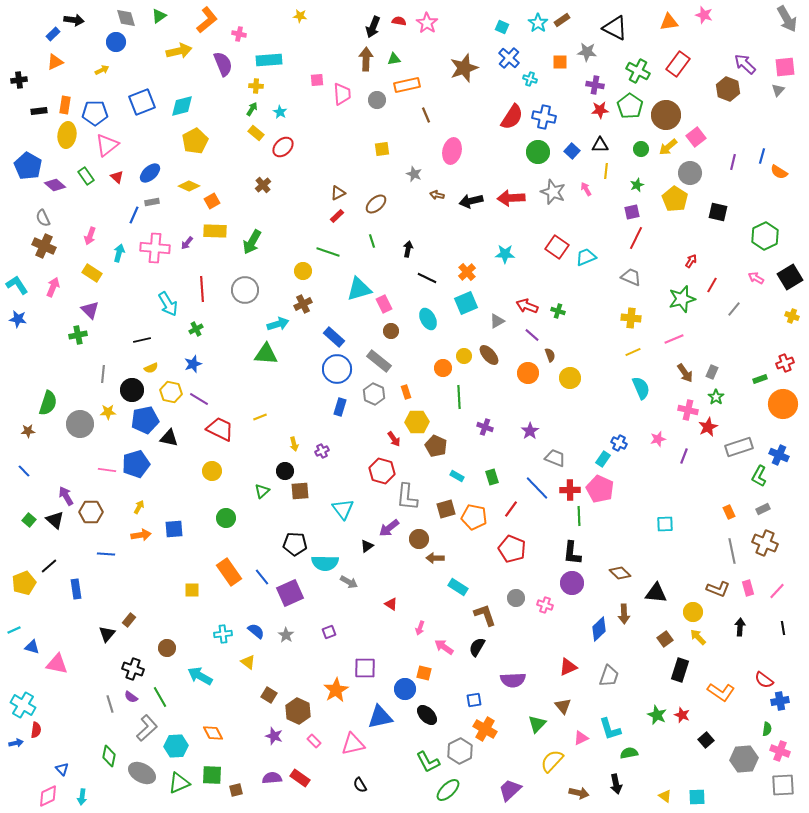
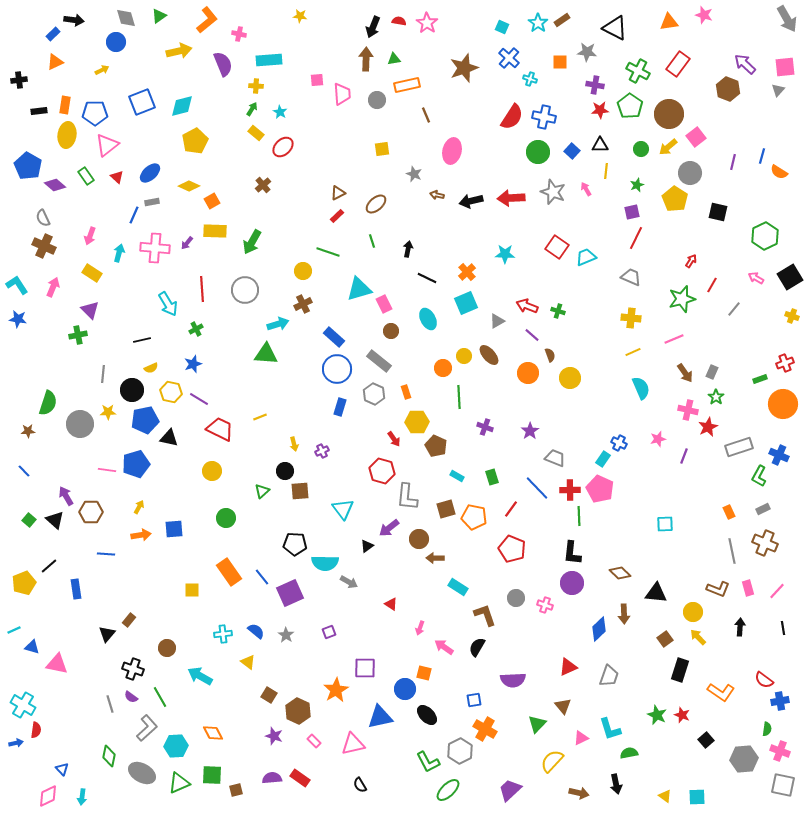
brown circle at (666, 115): moved 3 px right, 1 px up
gray square at (783, 785): rotated 15 degrees clockwise
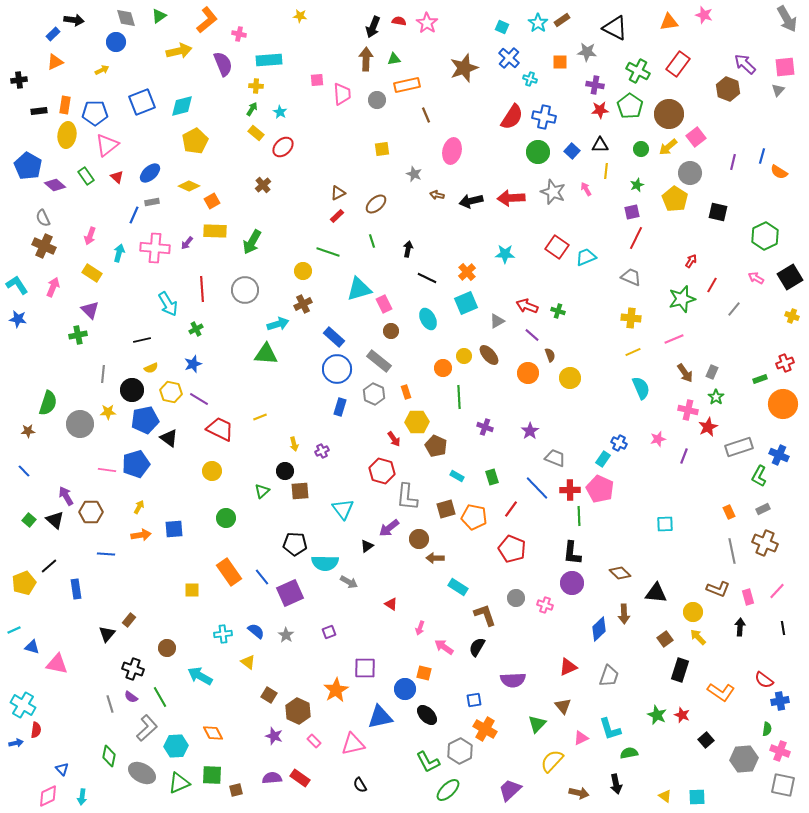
black triangle at (169, 438): rotated 24 degrees clockwise
pink rectangle at (748, 588): moved 9 px down
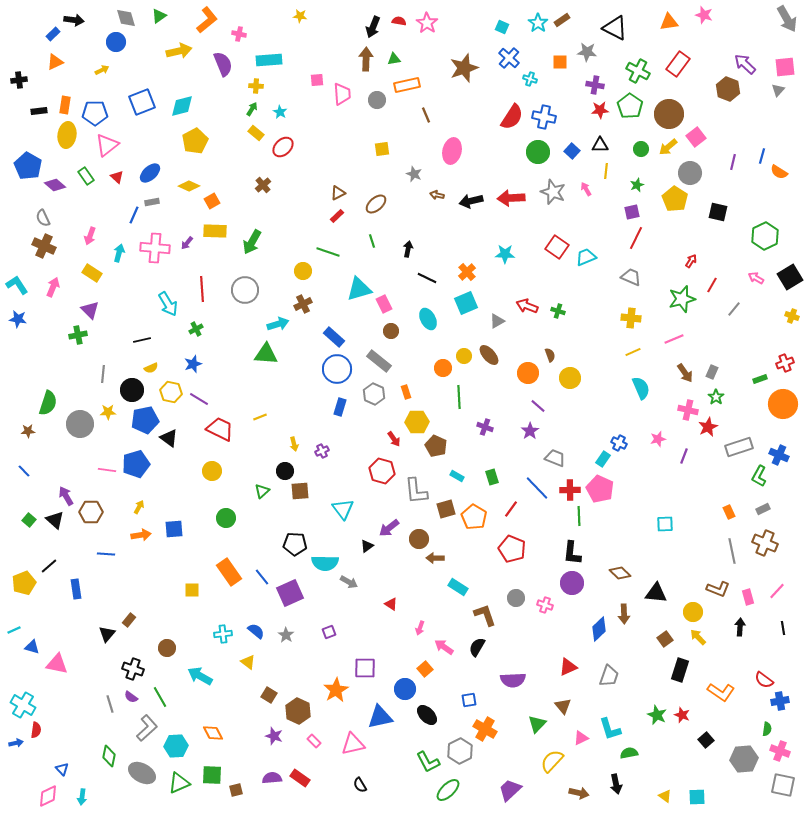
purple line at (532, 335): moved 6 px right, 71 px down
gray L-shape at (407, 497): moved 9 px right, 6 px up; rotated 12 degrees counterclockwise
orange pentagon at (474, 517): rotated 20 degrees clockwise
orange square at (424, 673): moved 1 px right, 4 px up; rotated 35 degrees clockwise
blue square at (474, 700): moved 5 px left
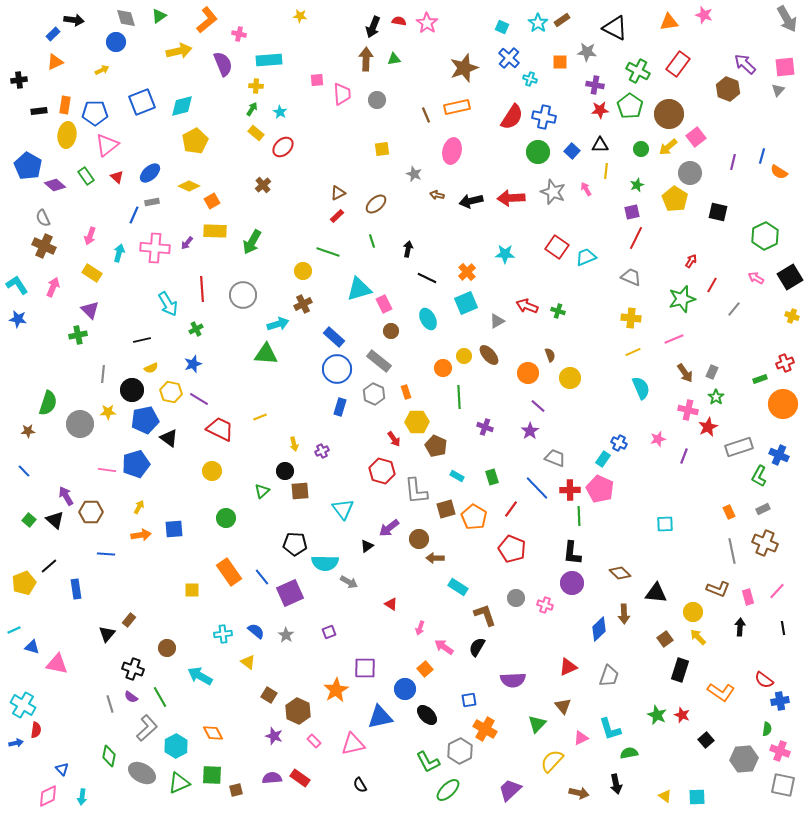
orange rectangle at (407, 85): moved 50 px right, 22 px down
gray circle at (245, 290): moved 2 px left, 5 px down
cyan hexagon at (176, 746): rotated 25 degrees counterclockwise
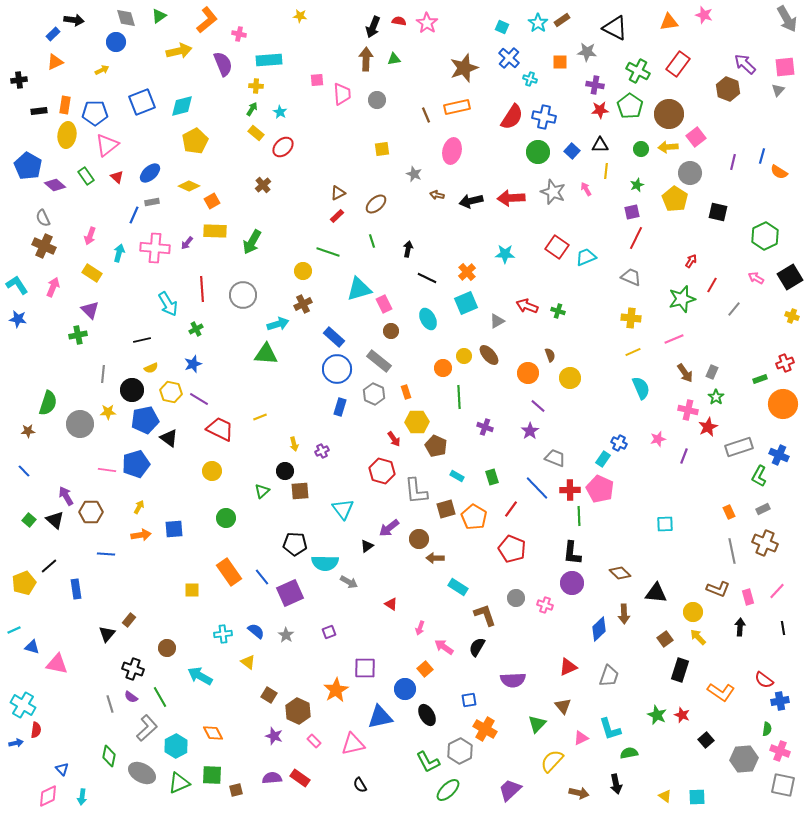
yellow arrow at (668, 147): rotated 36 degrees clockwise
black ellipse at (427, 715): rotated 15 degrees clockwise
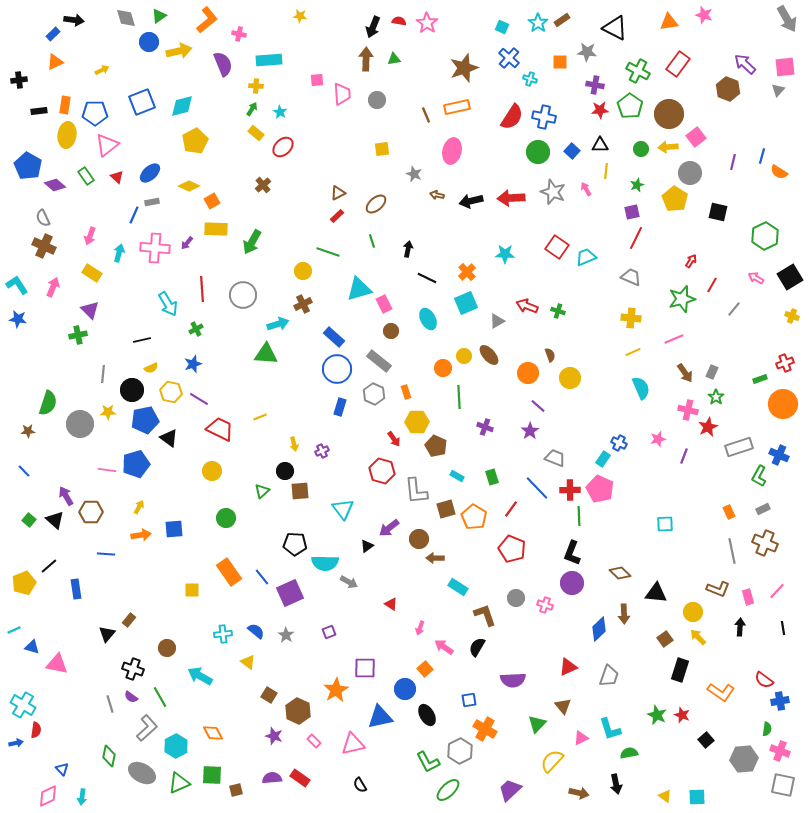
blue circle at (116, 42): moved 33 px right
yellow rectangle at (215, 231): moved 1 px right, 2 px up
black L-shape at (572, 553): rotated 15 degrees clockwise
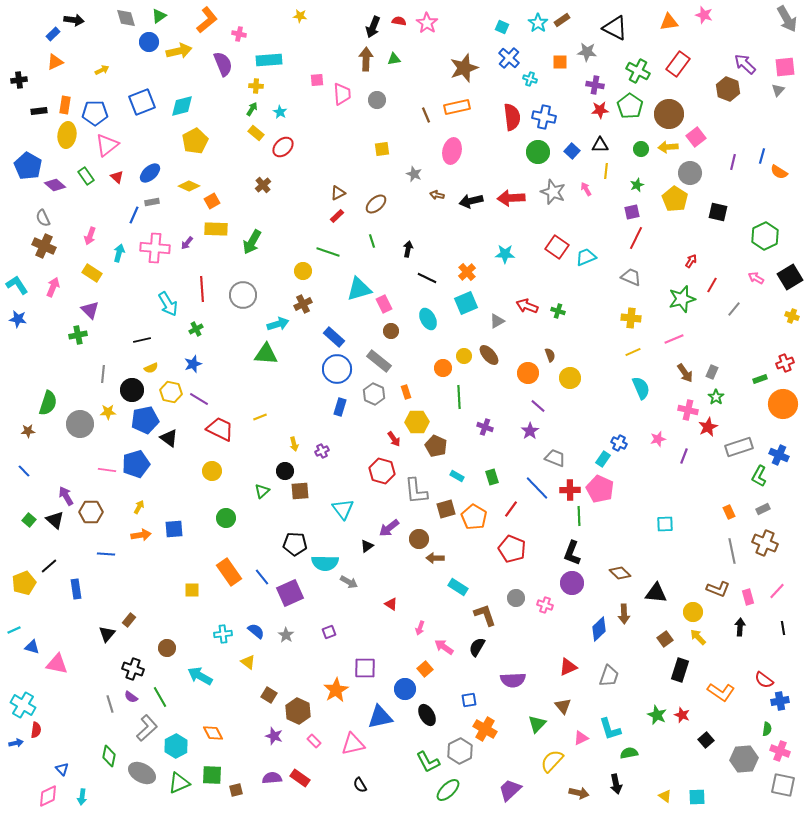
red semicircle at (512, 117): rotated 40 degrees counterclockwise
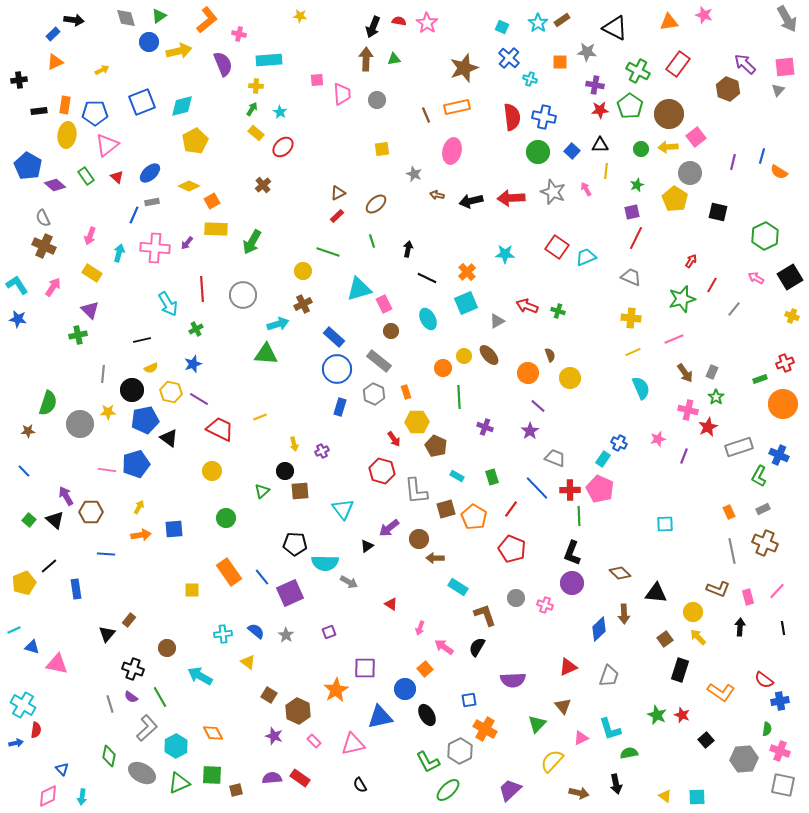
pink arrow at (53, 287): rotated 12 degrees clockwise
